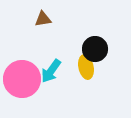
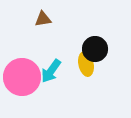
yellow ellipse: moved 3 px up
pink circle: moved 2 px up
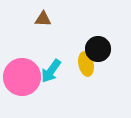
brown triangle: rotated 12 degrees clockwise
black circle: moved 3 px right
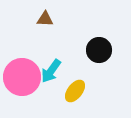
brown triangle: moved 2 px right
black circle: moved 1 px right, 1 px down
yellow ellipse: moved 11 px left, 27 px down; rotated 50 degrees clockwise
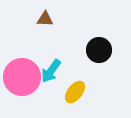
yellow ellipse: moved 1 px down
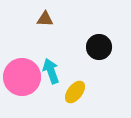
black circle: moved 3 px up
cyan arrow: rotated 125 degrees clockwise
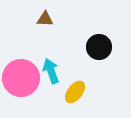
pink circle: moved 1 px left, 1 px down
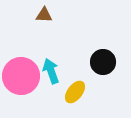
brown triangle: moved 1 px left, 4 px up
black circle: moved 4 px right, 15 px down
pink circle: moved 2 px up
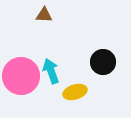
yellow ellipse: rotated 35 degrees clockwise
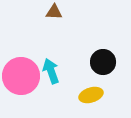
brown triangle: moved 10 px right, 3 px up
yellow ellipse: moved 16 px right, 3 px down
